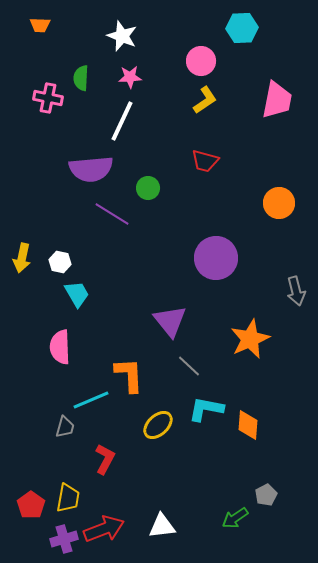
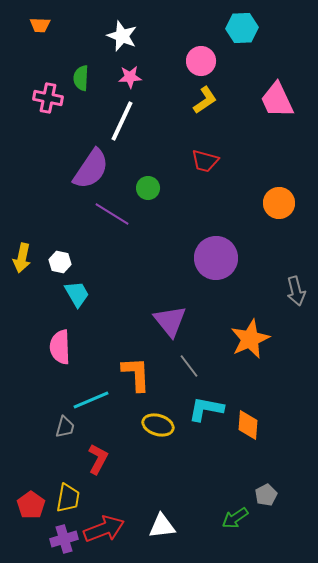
pink trapezoid: rotated 144 degrees clockwise
purple semicircle: rotated 51 degrees counterclockwise
gray line: rotated 10 degrees clockwise
orange L-shape: moved 7 px right, 1 px up
yellow ellipse: rotated 60 degrees clockwise
red L-shape: moved 7 px left
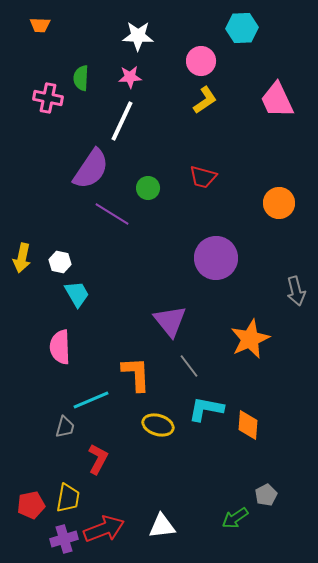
white star: moved 16 px right; rotated 20 degrees counterclockwise
red trapezoid: moved 2 px left, 16 px down
red pentagon: rotated 24 degrees clockwise
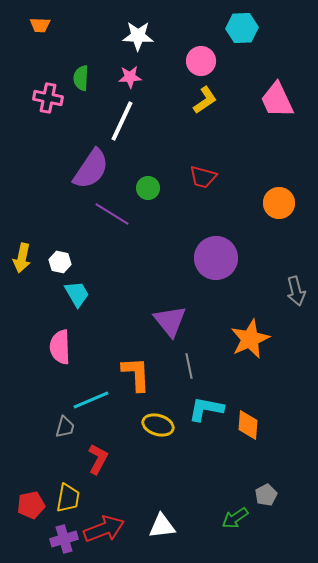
gray line: rotated 25 degrees clockwise
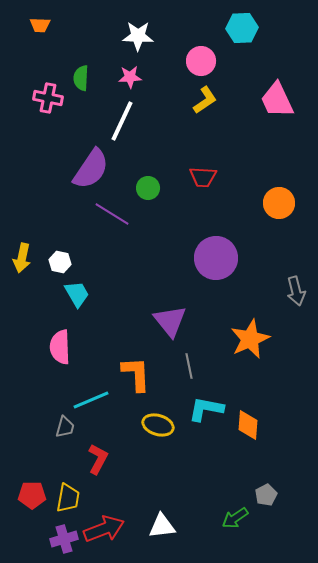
red trapezoid: rotated 12 degrees counterclockwise
red pentagon: moved 1 px right, 10 px up; rotated 12 degrees clockwise
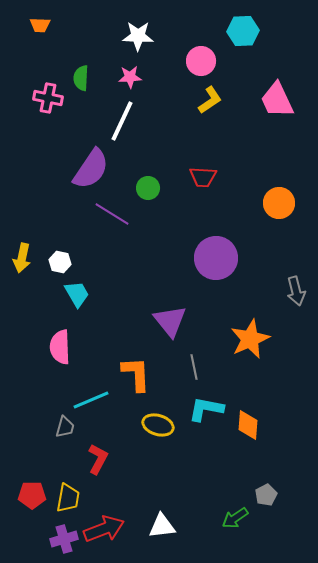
cyan hexagon: moved 1 px right, 3 px down
yellow L-shape: moved 5 px right
gray line: moved 5 px right, 1 px down
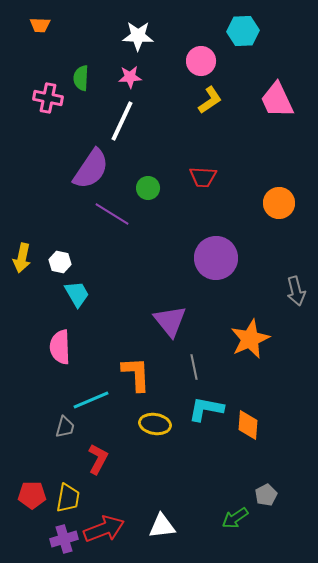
yellow ellipse: moved 3 px left, 1 px up; rotated 8 degrees counterclockwise
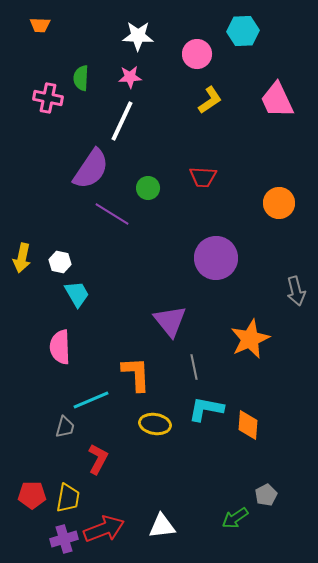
pink circle: moved 4 px left, 7 px up
